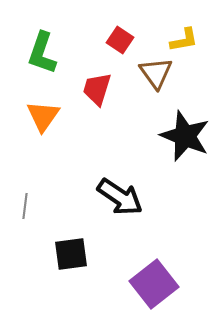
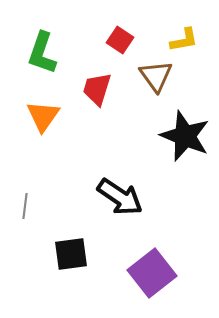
brown triangle: moved 3 px down
purple square: moved 2 px left, 11 px up
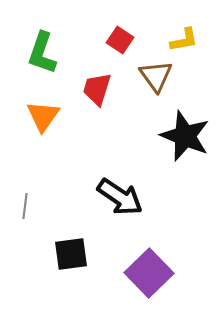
purple square: moved 3 px left; rotated 6 degrees counterclockwise
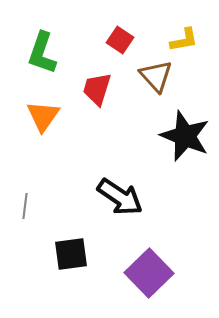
brown triangle: rotated 6 degrees counterclockwise
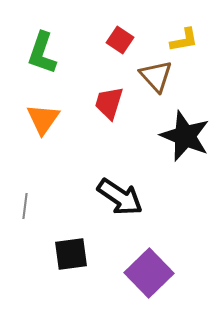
red trapezoid: moved 12 px right, 14 px down
orange triangle: moved 3 px down
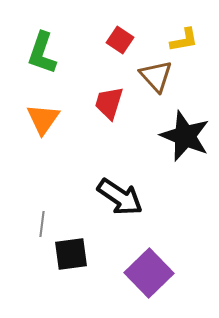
gray line: moved 17 px right, 18 px down
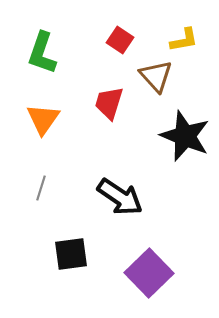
gray line: moved 1 px left, 36 px up; rotated 10 degrees clockwise
